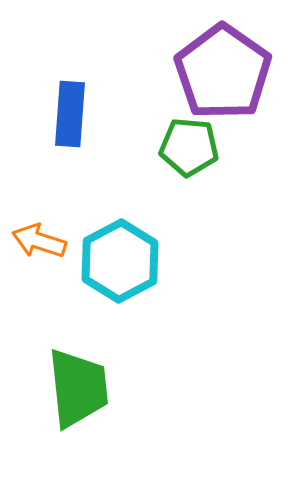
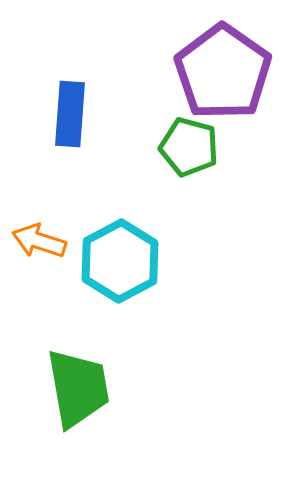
green pentagon: rotated 10 degrees clockwise
green trapezoid: rotated 4 degrees counterclockwise
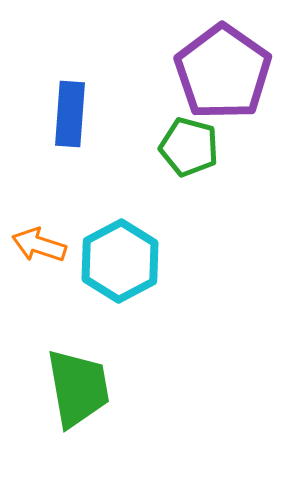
orange arrow: moved 4 px down
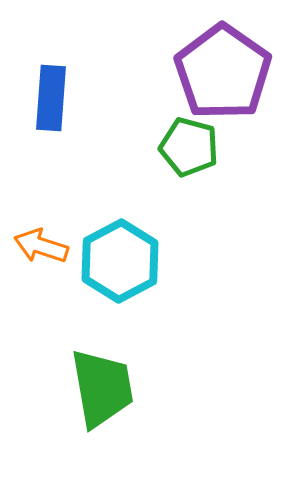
blue rectangle: moved 19 px left, 16 px up
orange arrow: moved 2 px right, 1 px down
green trapezoid: moved 24 px right
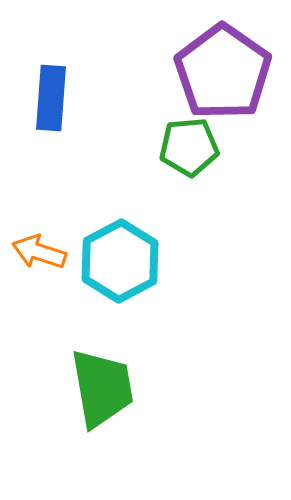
green pentagon: rotated 20 degrees counterclockwise
orange arrow: moved 2 px left, 6 px down
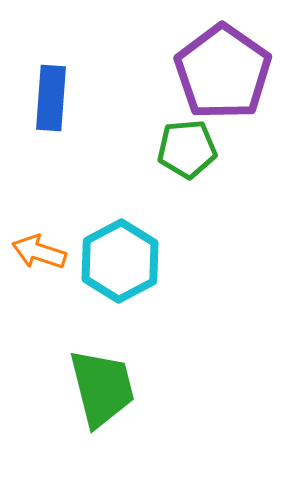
green pentagon: moved 2 px left, 2 px down
green trapezoid: rotated 4 degrees counterclockwise
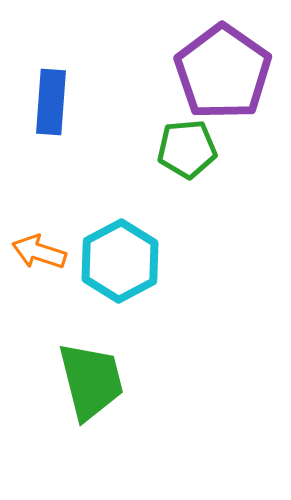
blue rectangle: moved 4 px down
green trapezoid: moved 11 px left, 7 px up
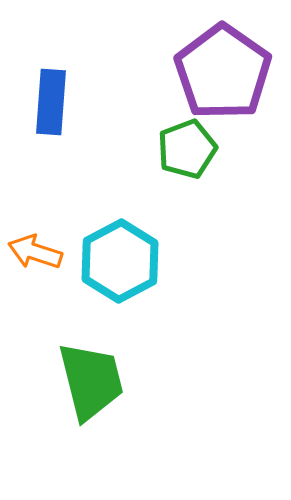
green pentagon: rotated 16 degrees counterclockwise
orange arrow: moved 4 px left
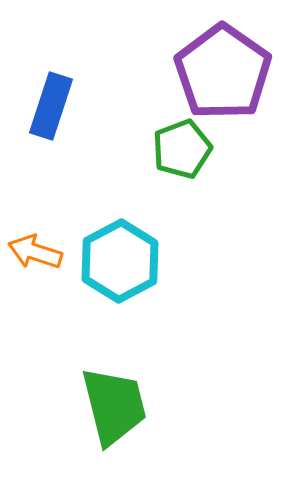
blue rectangle: moved 4 px down; rotated 14 degrees clockwise
green pentagon: moved 5 px left
green trapezoid: moved 23 px right, 25 px down
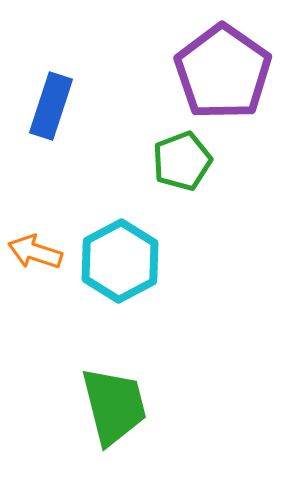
green pentagon: moved 12 px down
